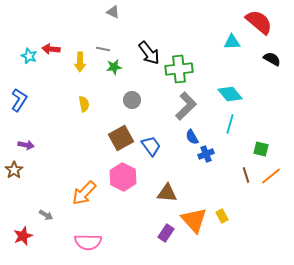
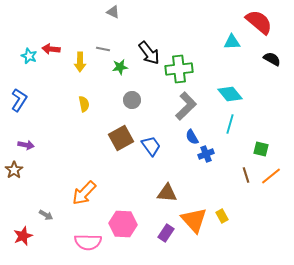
green star: moved 6 px right
pink hexagon: moved 47 px down; rotated 24 degrees counterclockwise
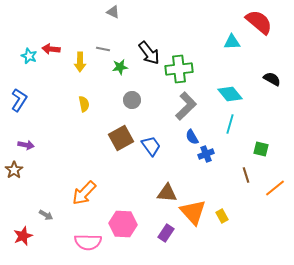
black semicircle: moved 20 px down
orange line: moved 4 px right, 12 px down
orange triangle: moved 1 px left, 8 px up
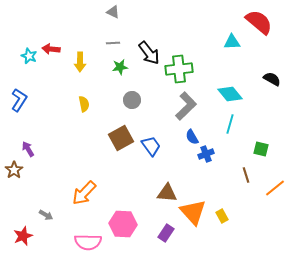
gray line: moved 10 px right, 6 px up; rotated 16 degrees counterclockwise
purple arrow: moved 2 px right, 4 px down; rotated 133 degrees counterclockwise
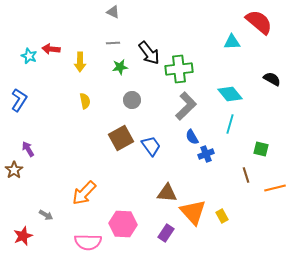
yellow semicircle: moved 1 px right, 3 px up
orange line: rotated 25 degrees clockwise
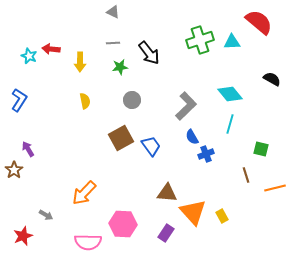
green cross: moved 21 px right, 29 px up; rotated 12 degrees counterclockwise
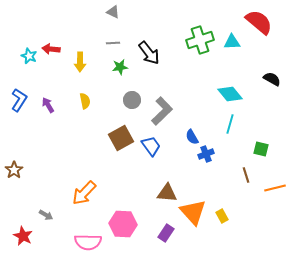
gray L-shape: moved 24 px left, 5 px down
purple arrow: moved 20 px right, 44 px up
red star: rotated 24 degrees counterclockwise
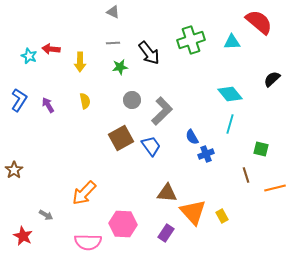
green cross: moved 9 px left
black semicircle: rotated 72 degrees counterclockwise
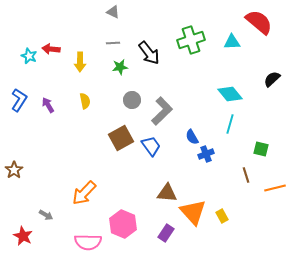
pink hexagon: rotated 20 degrees clockwise
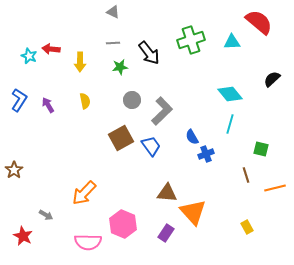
yellow rectangle: moved 25 px right, 11 px down
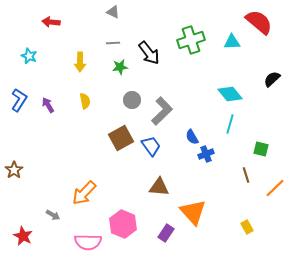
red arrow: moved 27 px up
orange line: rotated 30 degrees counterclockwise
brown triangle: moved 8 px left, 6 px up
gray arrow: moved 7 px right
